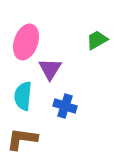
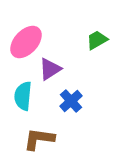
pink ellipse: rotated 24 degrees clockwise
purple triangle: rotated 25 degrees clockwise
blue cross: moved 6 px right, 5 px up; rotated 30 degrees clockwise
brown L-shape: moved 17 px right
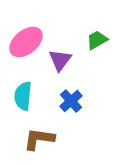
pink ellipse: rotated 8 degrees clockwise
purple triangle: moved 10 px right, 9 px up; rotated 20 degrees counterclockwise
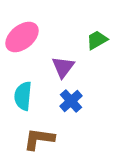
pink ellipse: moved 4 px left, 5 px up
purple triangle: moved 3 px right, 7 px down
